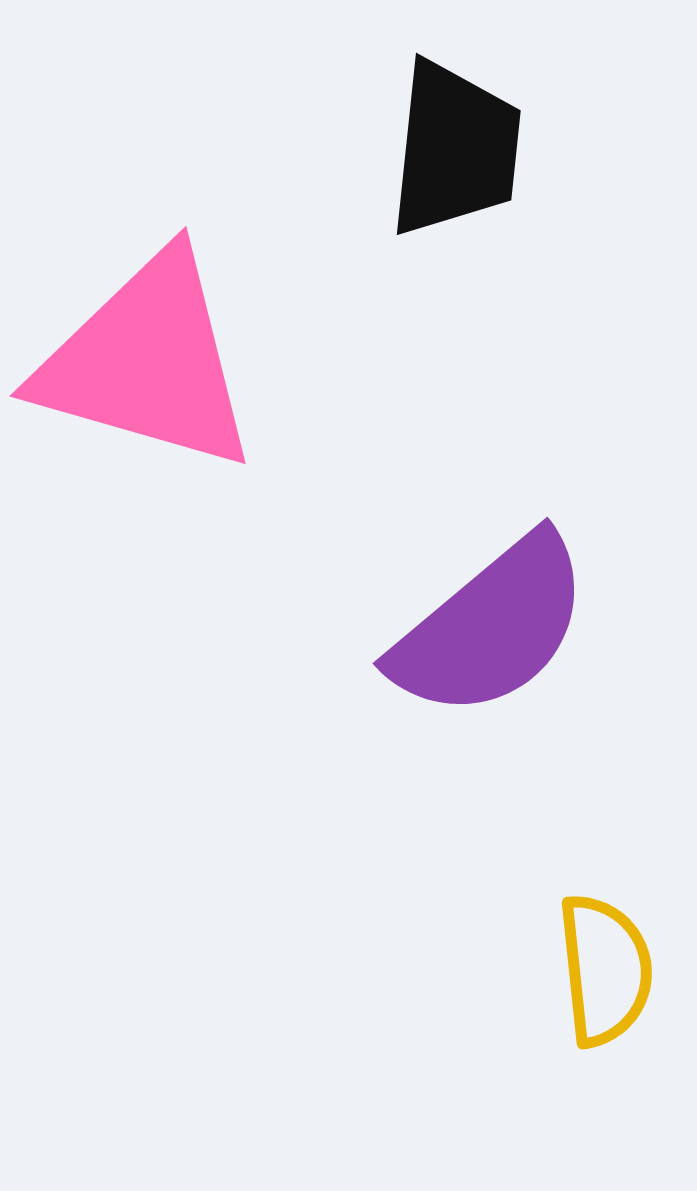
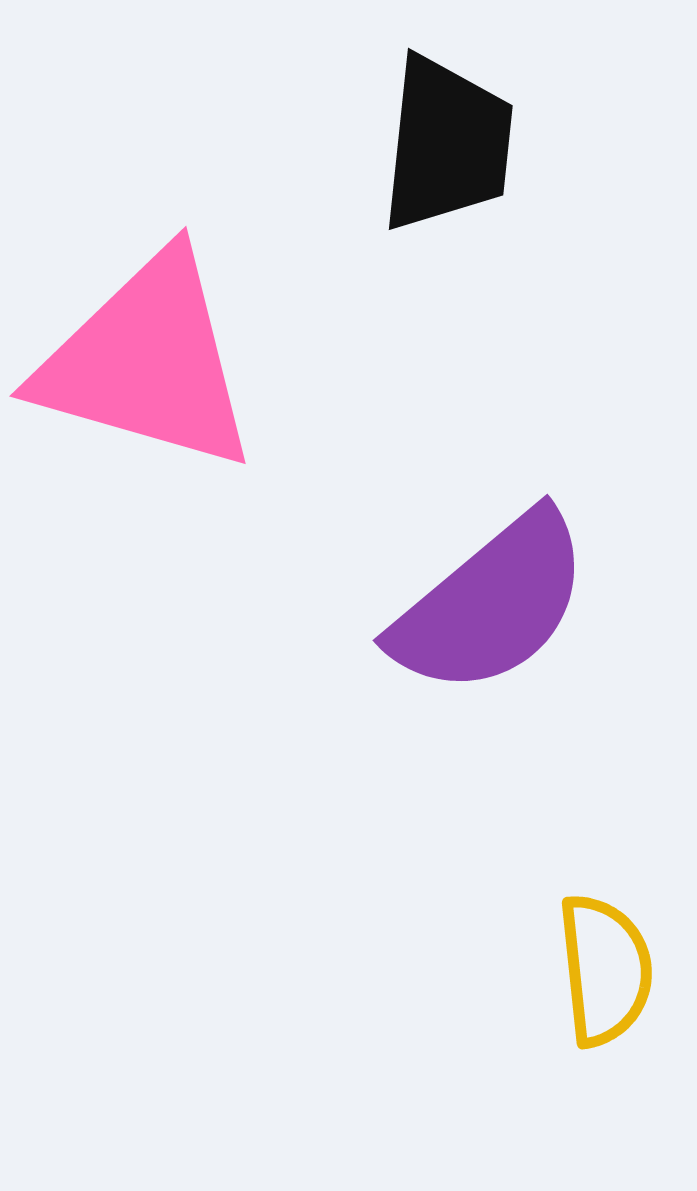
black trapezoid: moved 8 px left, 5 px up
purple semicircle: moved 23 px up
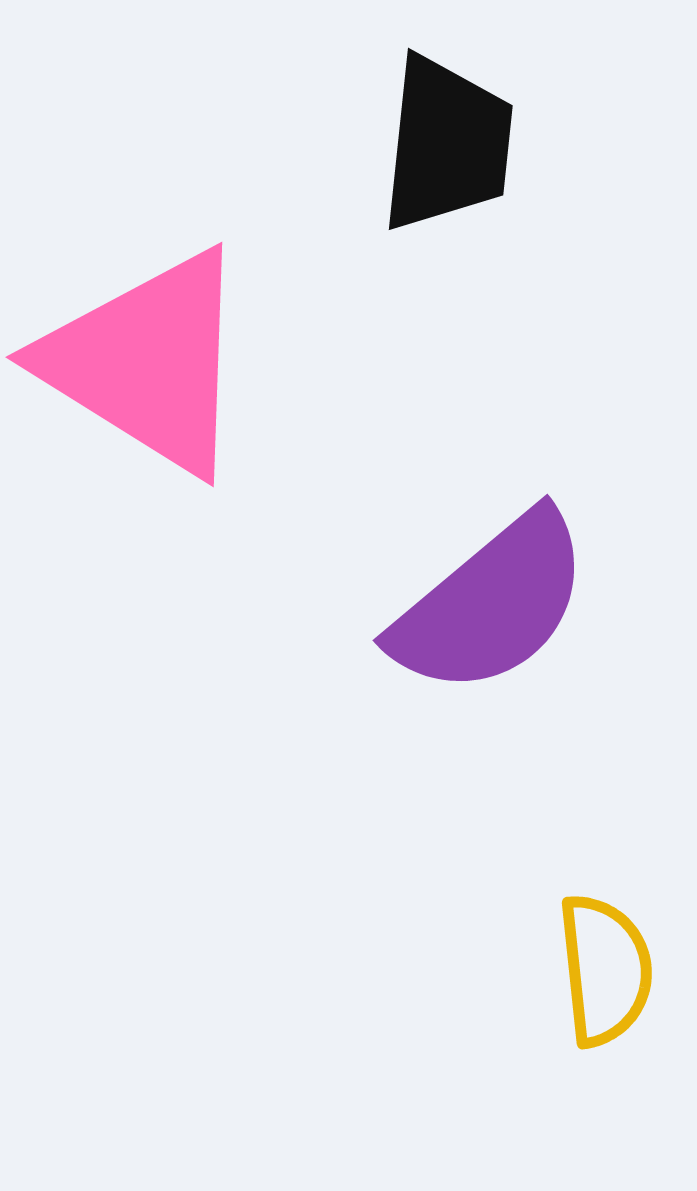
pink triangle: rotated 16 degrees clockwise
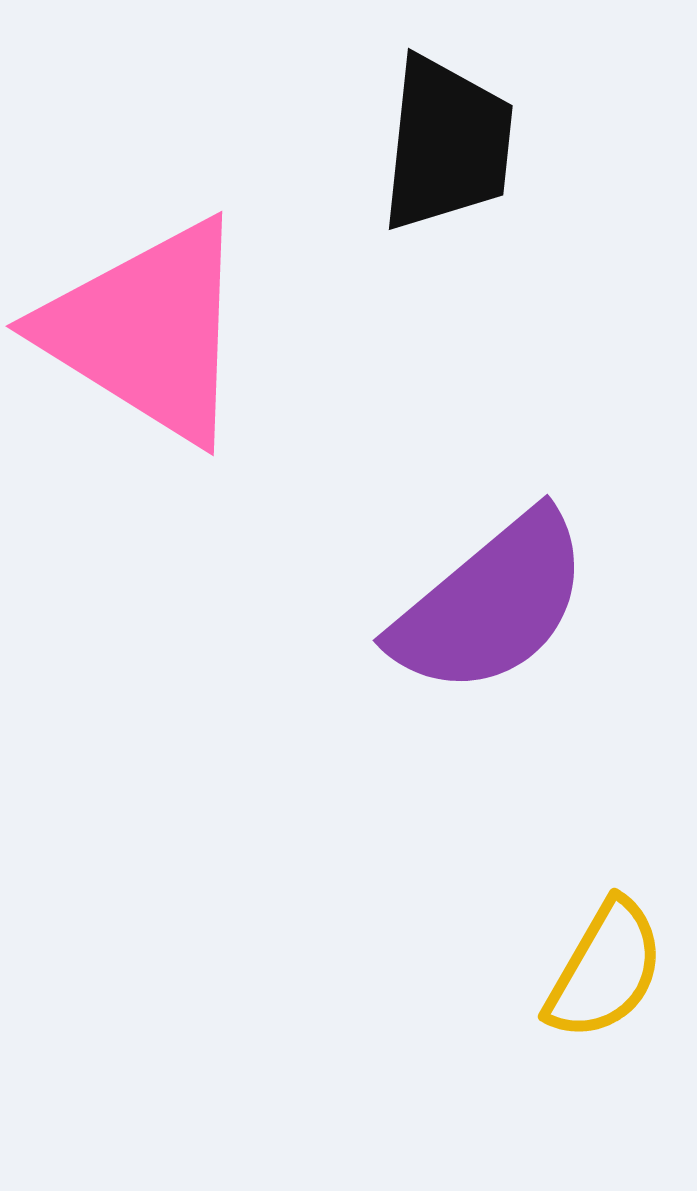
pink triangle: moved 31 px up
yellow semicircle: rotated 36 degrees clockwise
